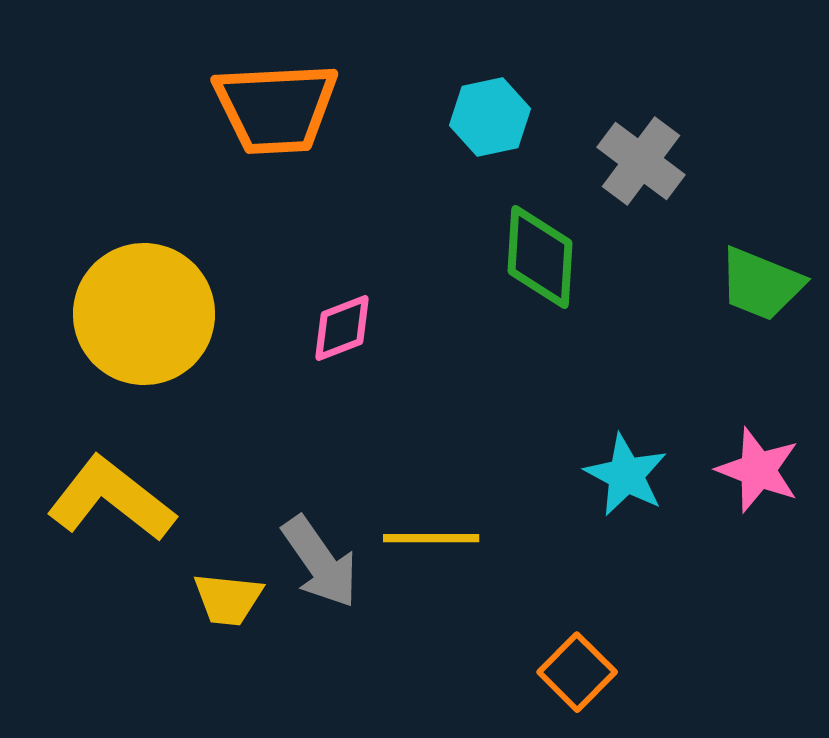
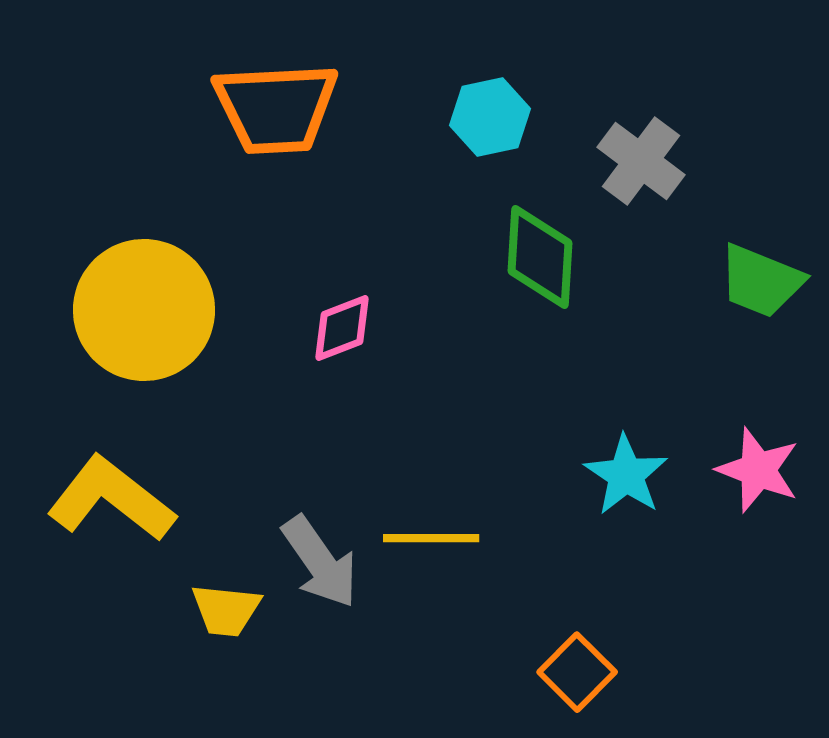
green trapezoid: moved 3 px up
yellow circle: moved 4 px up
cyan star: rotated 6 degrees clockwise
yellow trapezoid: moved 2 px left, 11 px down
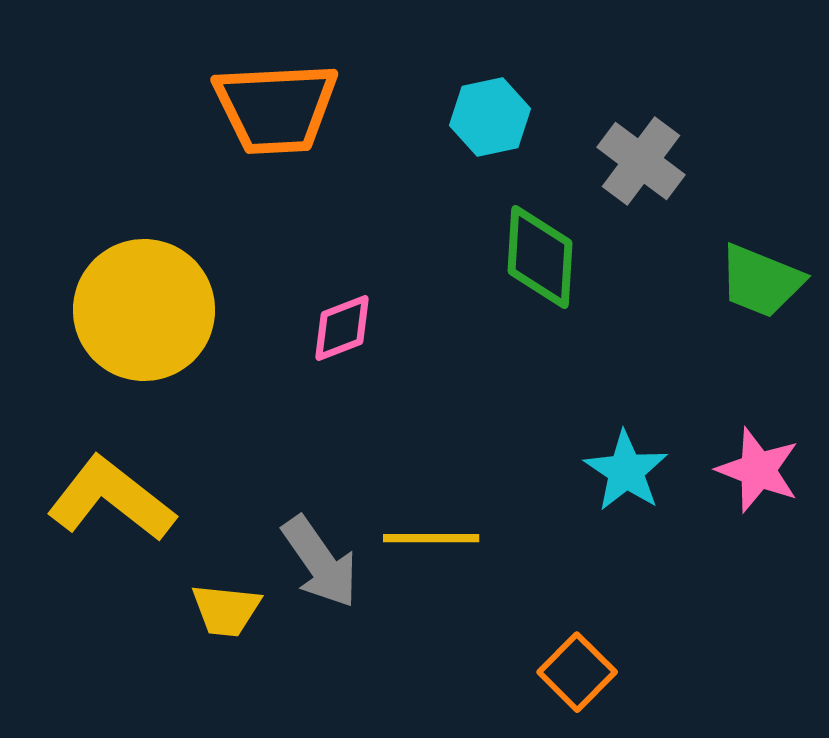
cyan star: moved 4 px up
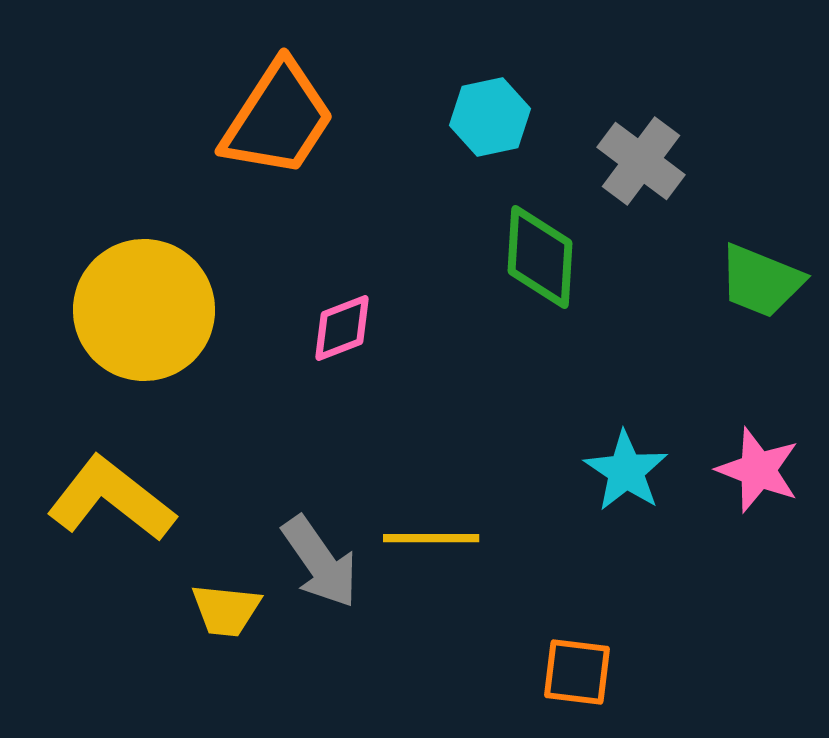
orange trapezoid: moved 2 px right, 11 px down; rotated 54 degrees counterclockwise
orange square: rotated 38 degrees counterclockwise
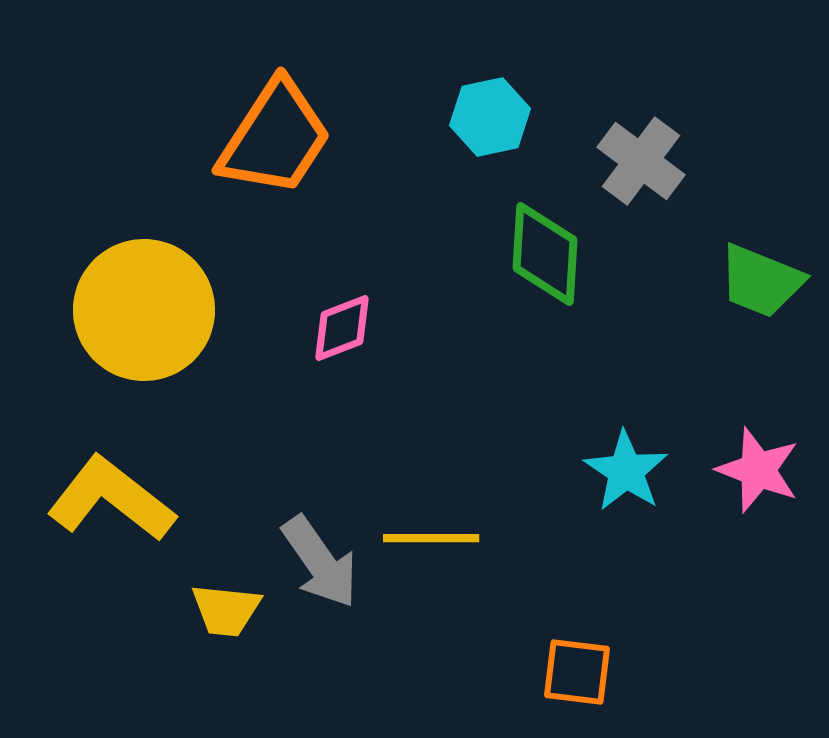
orange trapezoid: moved 3 px left, 19 px down
green diamond: moved 5 px right, 3 px up
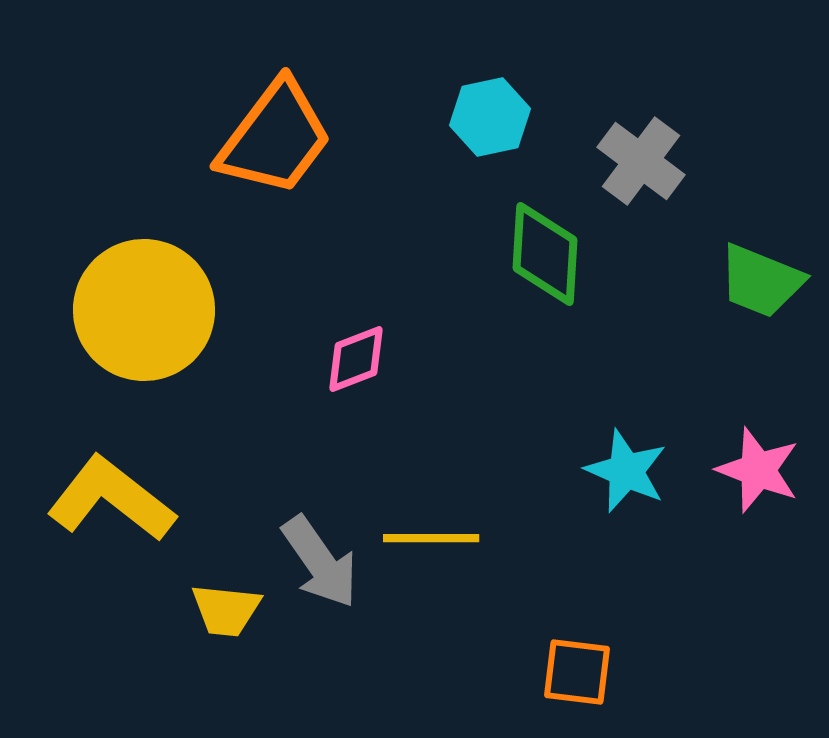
orange trapezoid: rotated 4 degrees clockwise
pink diamond: moved 14 px right, 31 px down
cyan star: rotated 10 degrees counterclockwise
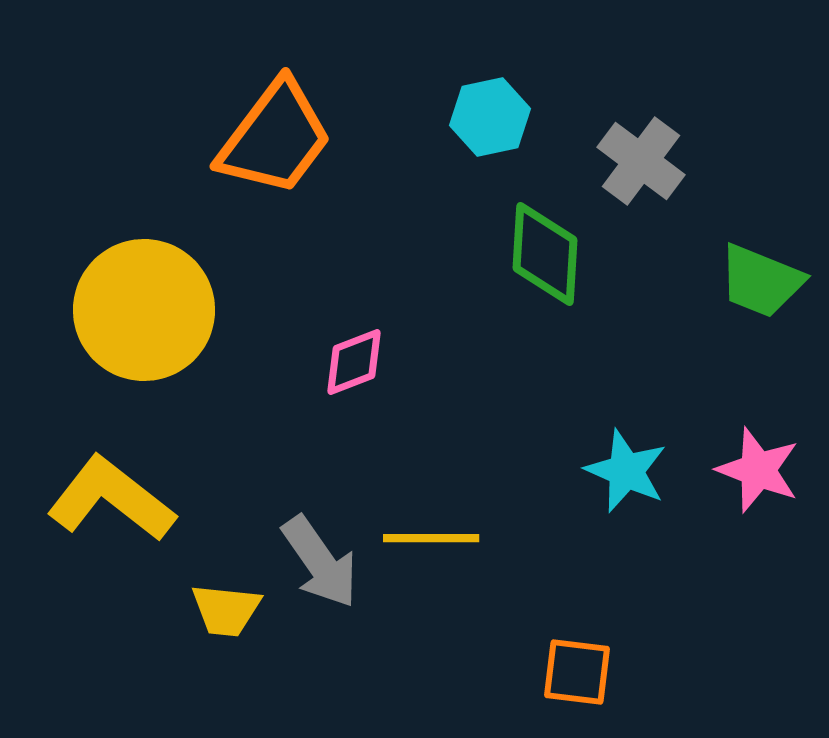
pink diamond: moved 2 px left, 3 px down
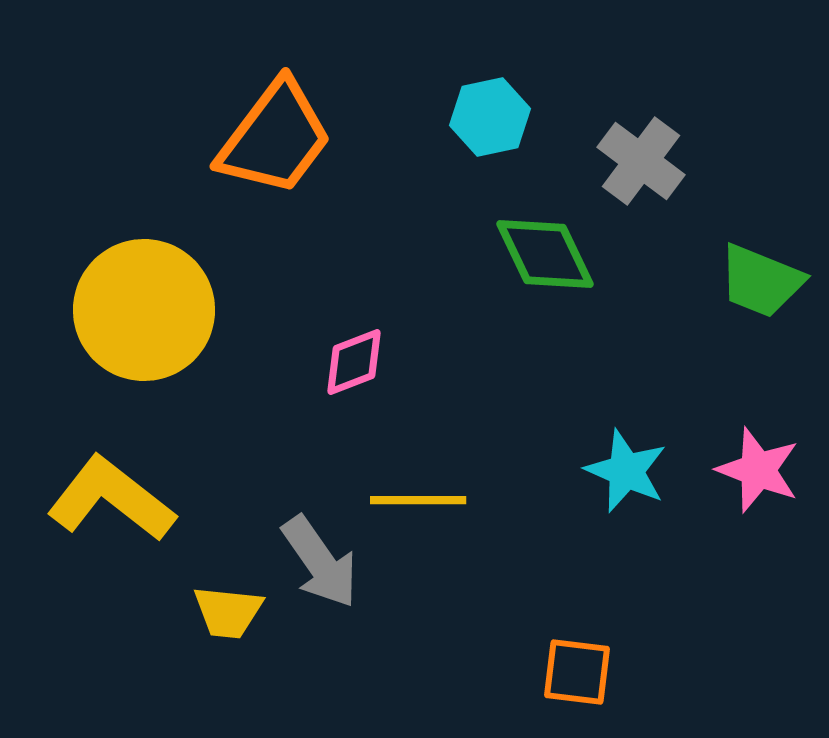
green diamond: rotated 29 degrees counterclockwise
yellow line: moved 13 px left, 38 px up
yellow trapezoid: moved 2 px right, 2 px down
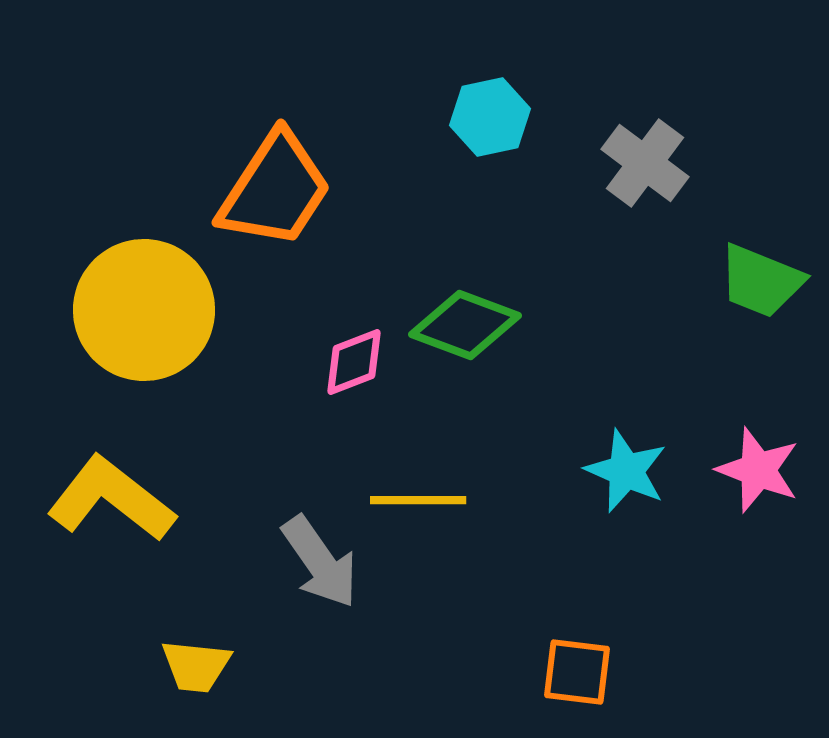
orange trapezoid: moved 52 px down; rotated 4 degrees counterclockwise
gray cross: moved 4 px right, 2 px down
green diamond: moved 80 px left, 71 px down; rotated 44 degrees counterclockwise
yellow trapezoid: moved 32 px left, 54 px down
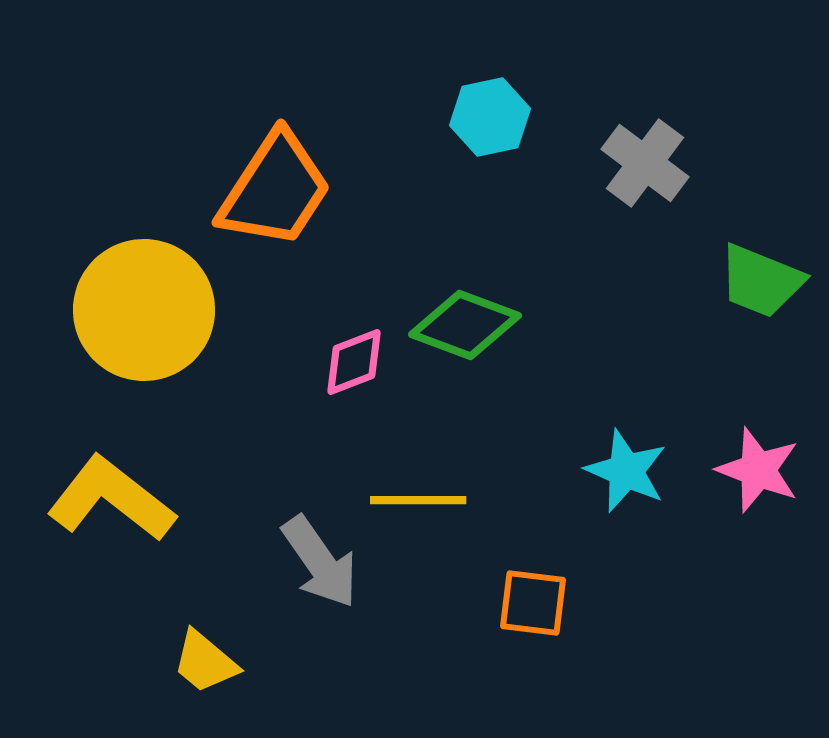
yellow trapezoid: moved 9 px right, 4 px up; rotated 34 degrees clockwise
orange square: moved 44 px left, 69 px up
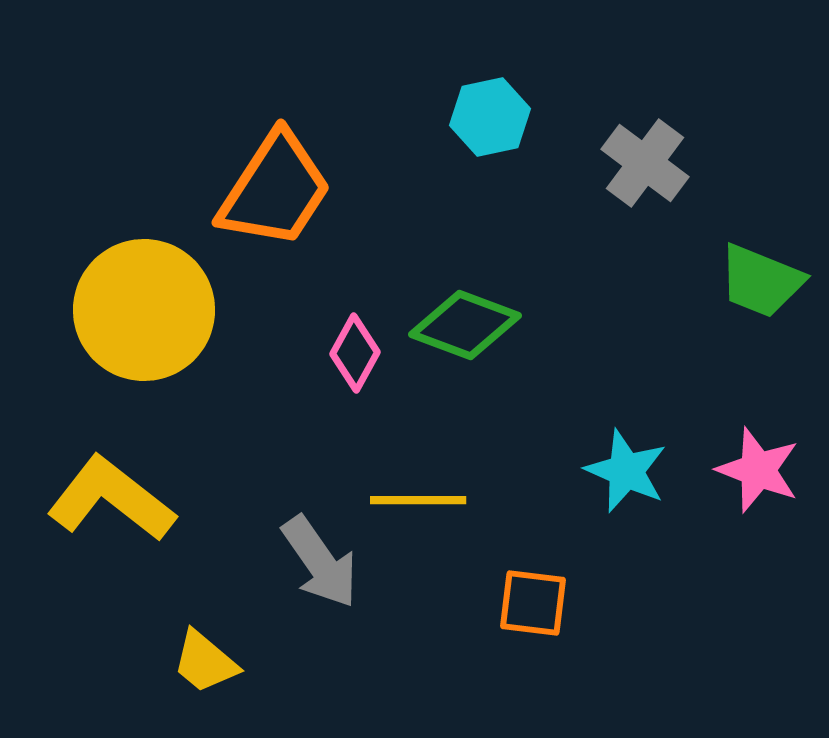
pink diamond: moved 1 px right, 9 px up; rotated 40 degrees counterclockwise
